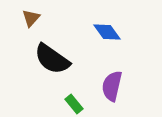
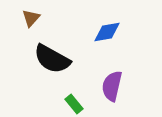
blue diamond: rotated 64 degrees counterclockwise
black semicircle: rotated 6 degrees counterclockwise
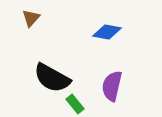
blue diamond: rotated 20 degrees clockwise
black semicircle: moved 19 px down
green rectangle: moved 1 px right
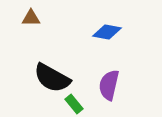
brown triangle: rotated 48 degrees clockwise
purple semicircle: moved 3 px left, 1 px up
green rectangle: moved 1 px left
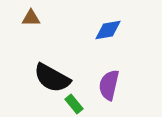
blue diamond: moved 1 px right, 2 px up; rotated 20 degrees counterclockwise
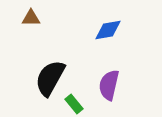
black semicircle: moved 2 px left; rotated 90 degrees clockwise
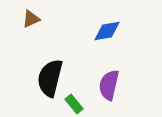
brown triangle: moved 1 px down; rotated 24 degrees counterclockwise
blue diamond: moved 1 px left, 1 px down
black semicircle: rotated 15 degrees counterclockwise
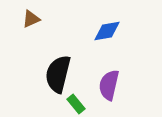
black semicircle: moved 8 px right, 4 px up
green rectangle: moved 2 px right
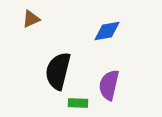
black semicircle: moved 3 px up
green rectangle: moved 2 px right, 1 px up; rotated 48 degrees counterclockwise
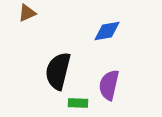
brown triangle: moved 4 px left, 6 px up
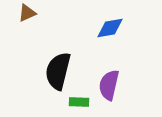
blue diamond: moved 3 px right, 3 px up
green rectangle: moved 1 px right, 1 px up
